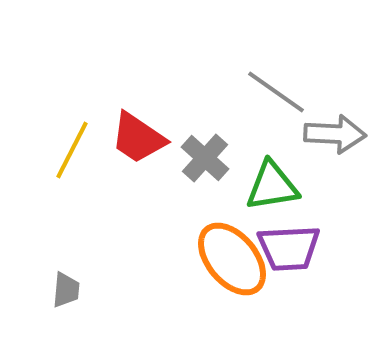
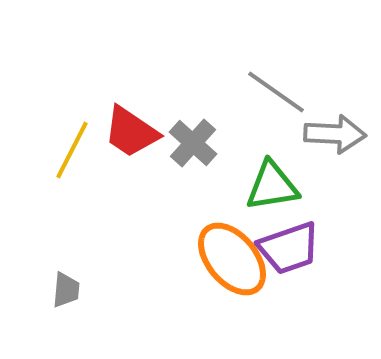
red trapezoid: moved 7 px left, 6 px up
gray cross: moved 12 px left, 15 px up
purple trapezoid: rotated 16 degrees counterclockwise
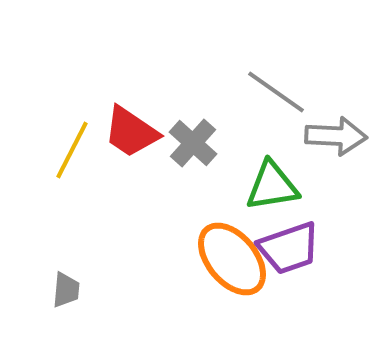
gray arrow: moved 1 px right, 2 px down
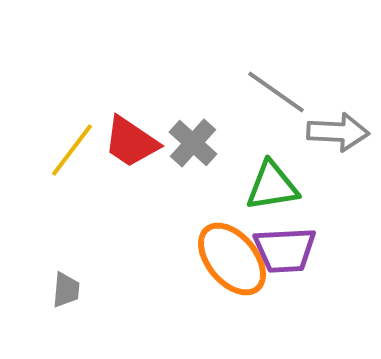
red trapezoid: moved 10 px down
gray arrow: moved 2 px right, 4 px up
yellow line: rotated 10 degrees clockwise
purple trapezoid: moved 4 px left, 2 px down; rotated 16 degrees clockwise
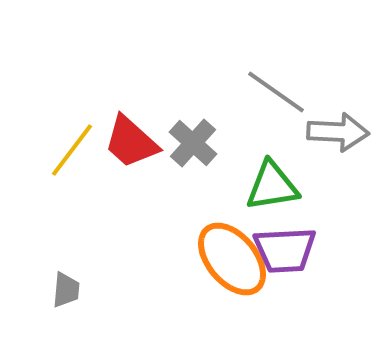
red trapezoid: rotated 8 degrees clockwise
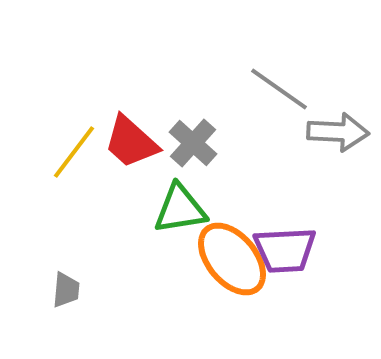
gray line: moved 3 px right, 3 px up
yellow line: moved 2 px right, 2 px down
green triangle: moved 92 px left, 23 px down
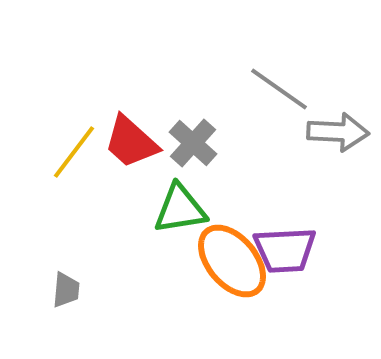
orange ellipse: moved 2 px down
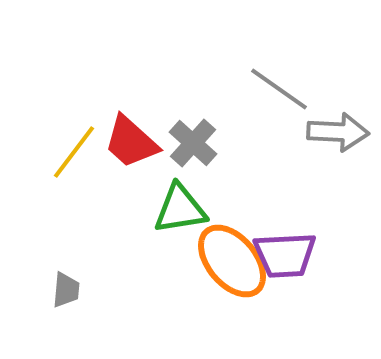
purple trapezoid: moved 5 px down
